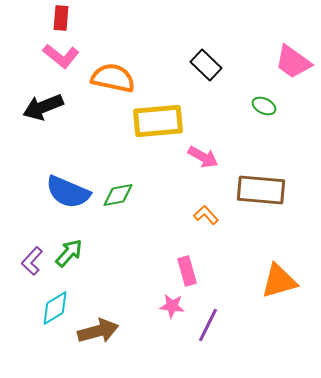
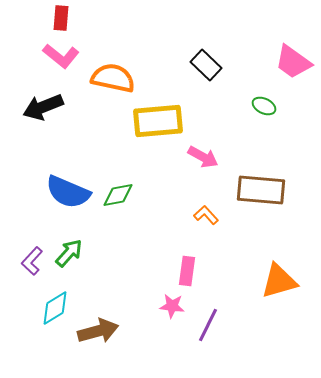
pink rectangle: rotated 24 degrees clockwise
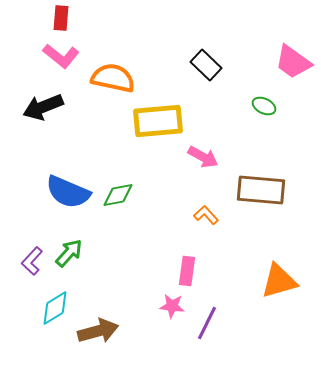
purple line: moved 1 px left, 2 px up
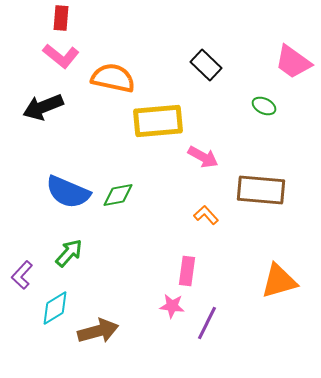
purple L-shape: moved 10 px left, 14 px down
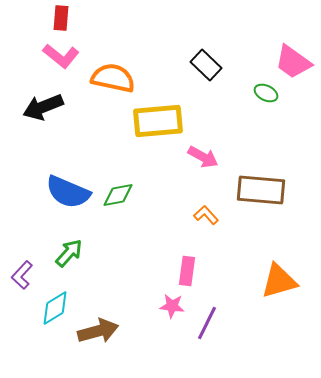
green ellipse: moved 2 px right, 13 px up
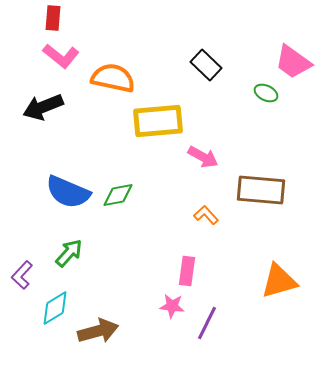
red rectangle: moved 8 px left
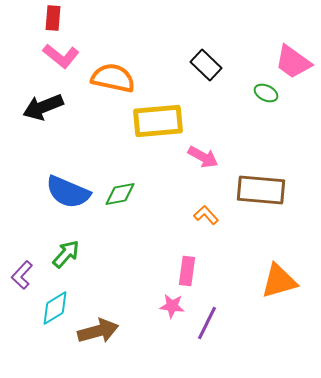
green diamond: moved 2 px right, 1 px up
green arrow: moved 3 px left, 1 px down
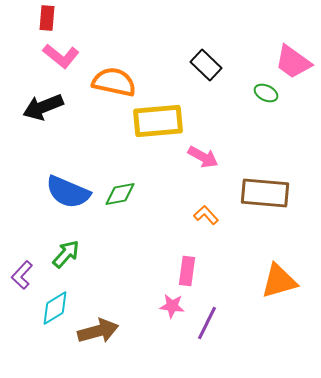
red rectangle: moved 6 px left
orange semicircle: moved 1 px right, 4 px down
brown rectangle: moved 4 px right, 3 px down
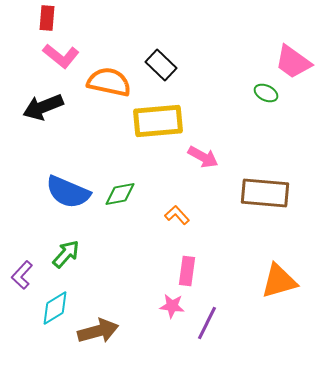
black rectangle: moved 45 px left
orange semicircle: moved 5 px left
orange L-shape: moved 29 px left
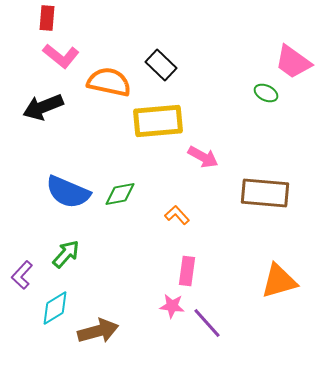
purple line: rotated 68 degrees counterclockwise
